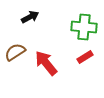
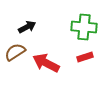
black arrow: moved 3 px left, 10 px down
red rectangle: rotated 14 degrees clockwise
red arrow: rotated 24 degrees counterclockwise
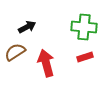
red arrow: rotated 48 degrees clockwise
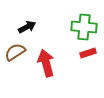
red rectangle: moved 3 px right, 4 px up
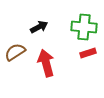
black arrow: moved 12 px right
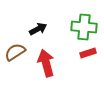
black arrow: moved 1 px left, 2 px down
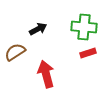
red arrow: moved 11 px down
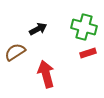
green cross: rotated 10 degrees clockwise
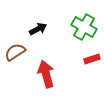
green cross: rotated 15 degrees clockwise
red rectangle: moved 4 px right, 6 px down
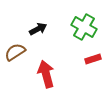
red rectangle: moved 1 px right
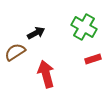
black arrow: moved 2 px left, 4 px down
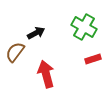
brown semicircle: rotated 20 degrees counterclockwise
